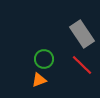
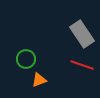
green circle: moved 18 px left
red line: rotated 25 degrees counterclockwise
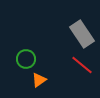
red line: rotated 20 degrees clockwise
orange triangle: rotated 14 degrees counterclockwise
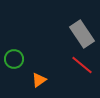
green circle: moved 12 px left
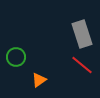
gray rectangle: rotated 16 degrees clockwise
green circle: moved 2 px right, 2 px up
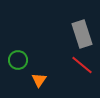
green circle: moved 2 px right, 3 px down
orange triangle: rotated 21 degrees counterclockwise
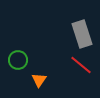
red line: moved 1 px left
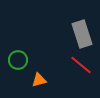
orange triangle: rotated 42 degrees clockwise
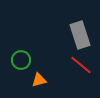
gray rectangle: moved 2 px left, 1 px down
green circle: moved 3 px right
